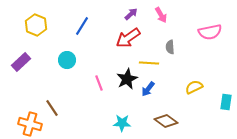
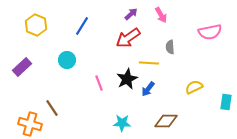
purple rectangle: moved 1 px right, 5 px down
brown diamond: rotated 35 degrees counterclockwise
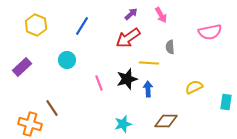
black star: rotated 10 degrees clockwise
blue arrow: rotated 140 degrees clockwise
cyan star: moved 1 px right, 1 px down; rotated 18 degrees counterclockwise
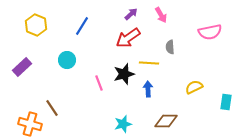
black star: moved 3 px left, 5 px up
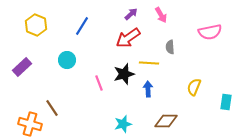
yellow semicircle: rotated 42 degrees counterclockwise
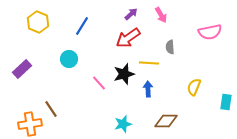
yellow hexagon: moved 2 px right, 3 px up
cyan circle: moved 2 px right, 1 px up
purple rectangle: moved 2 px down
pink line: rotated 21 degrees counterclockwise
brown line: moved 1 px left, 1 px down
orange cross: rotated 25 degrees counterclockwise
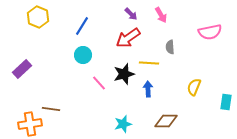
purple arrow: rotated 88 degrees clockwise
yellow hexagon: moved 5 px up
cyan circle: moved 14 px right, 4 px up
brown line: rotated 48 degrees counterclockwise
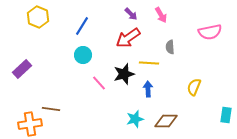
cyan rectangle: moved 13 px down
cyan star: moved 12 px right, 5 px up
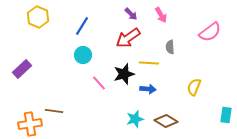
pink semicircle: rotated 25 degrees counterclockwise
blue arrow: rotated 98 degrees clockwise
brown line: moved 3 px right, 2 px down
brown diamond: rotated 30 degrees clockwise
